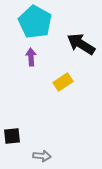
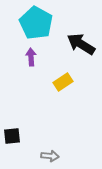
cyan pentagon: moved 1 px right, 1 px down
gray arrow: moved 8 px right
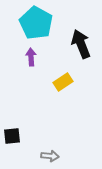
black arrow: rotated 36 degrees clockwise
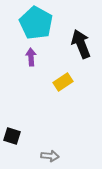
black square: rotated 24 degrees clockwise
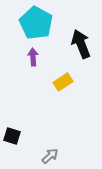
purple arrow: moved 2 px right
gray arrow: rotated 48 degrees counterclockwise
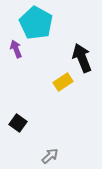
black arrow: moved 1 px right, 14 px down
purple arrow: moved 17 px left, 8 px up; rotated 18 degrees counterclockwise
black square: moved 6 px right, 13 px up; rotated 18 degrees clockwise
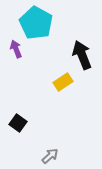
black arrow: moved 3 px up
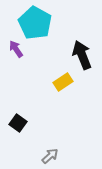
cyan pentagon: moved 1 px left
purple arrow: rotated 12 degrees counterclockwise
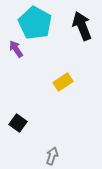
black arrow: moved 29 px up
gray arrow: moved 2 px right; rotated 30 degrees counterclockwise
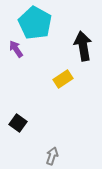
black arrow: moved 1 px right, 20 px down; rotated 12 degrees clockwise
yellow rectangle: moved 3 px up
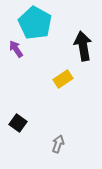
gray arrow: moved 6 px right, 12 px up
